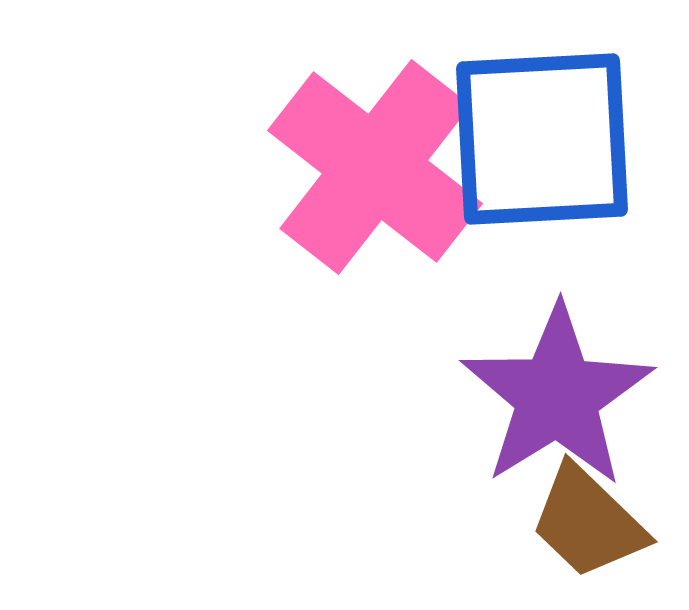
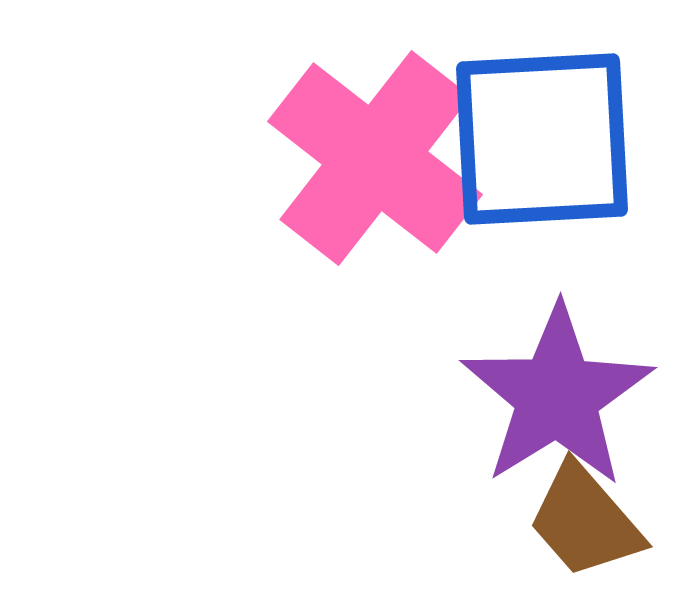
pink cross: moved 9 px up
brown trapezoid: moved 3 px left, 1 px up; rotated 5 degrees clockwise
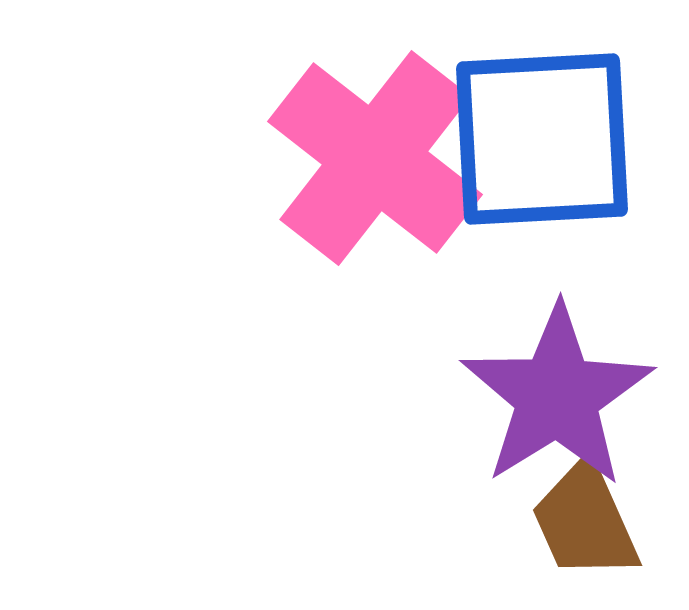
brown trapezoid: rotated 17 degrees clockwise
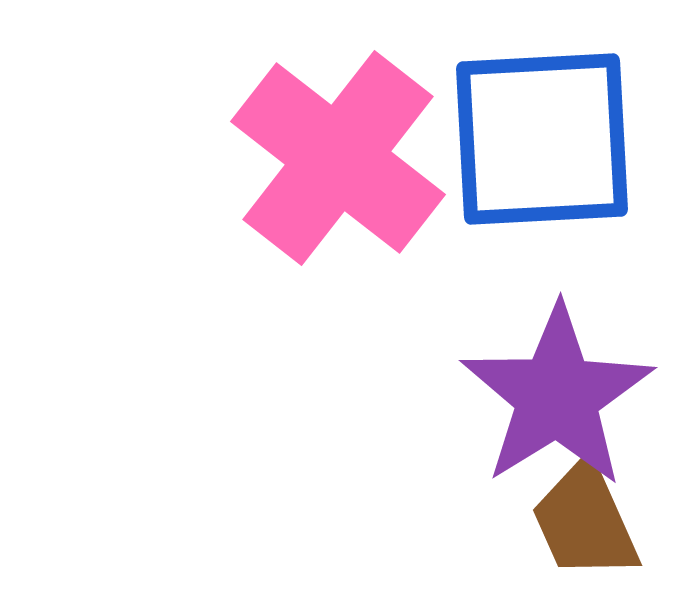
pink cross: moved 37 px left
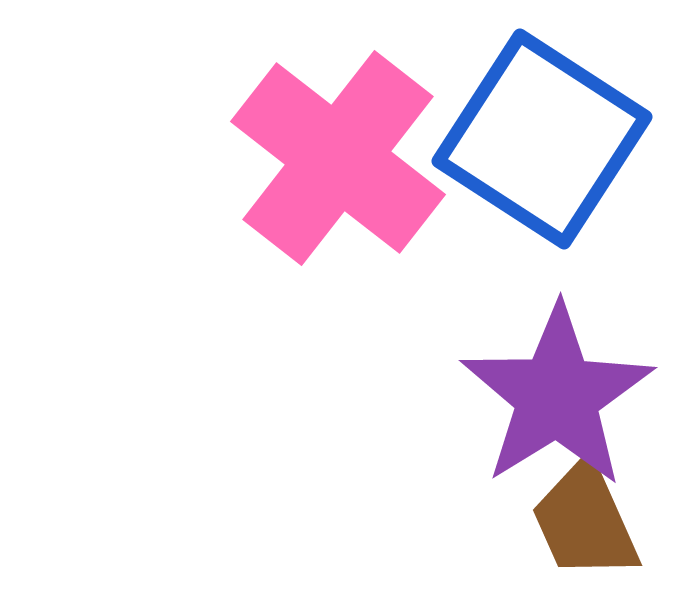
blue square: rotated 36 degrees clockwise
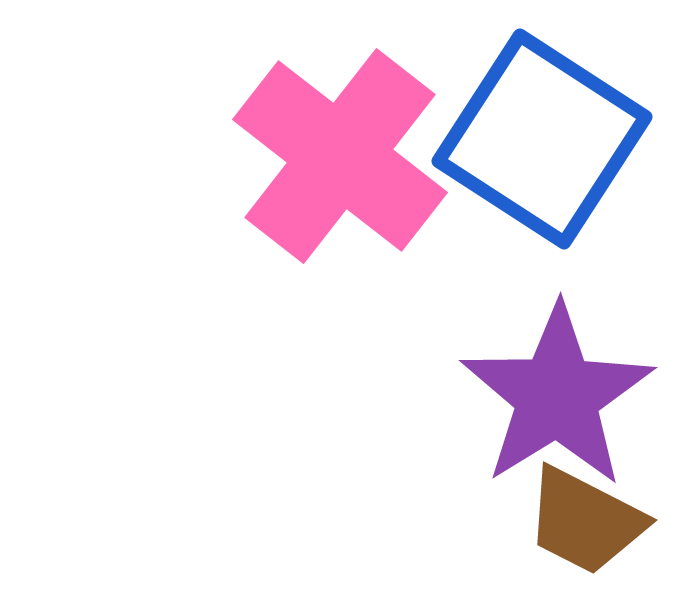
pink cross: moved 2 px right, 2 px up
brown trapezoid: rotated 39 degrees counterclockwise
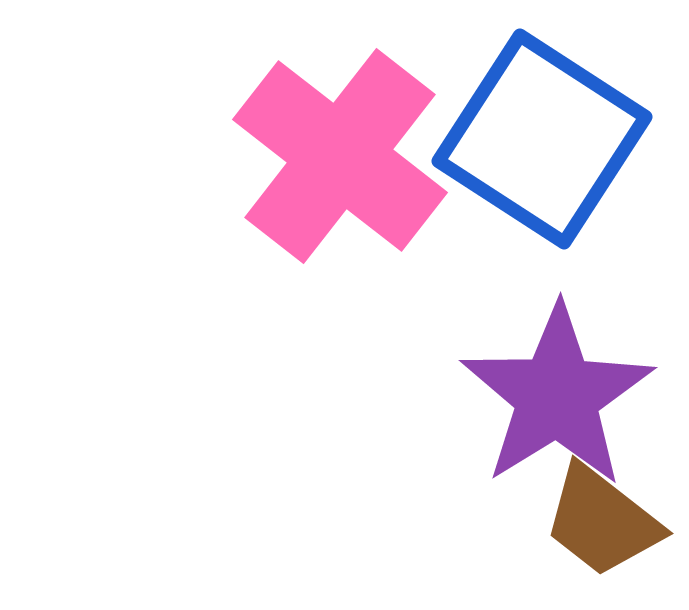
brown trapezoid: moved 17 px right; rotated 11 degrees clockwise
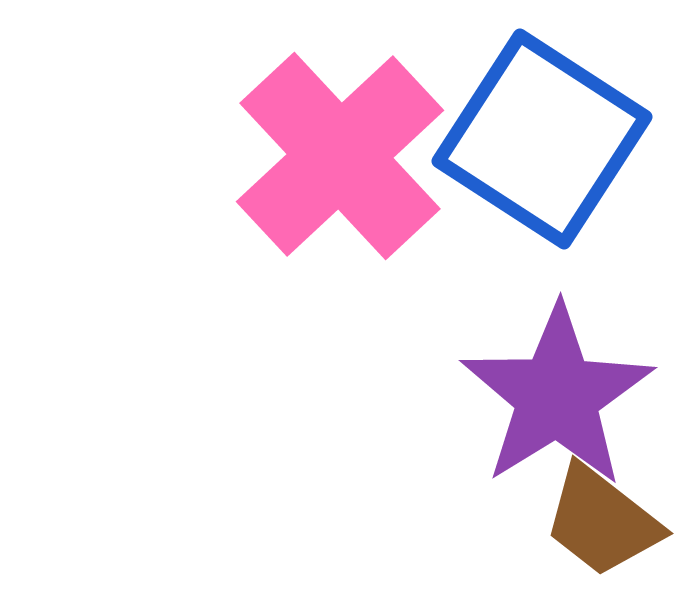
pink cross: rotated 9 degrees clockwise
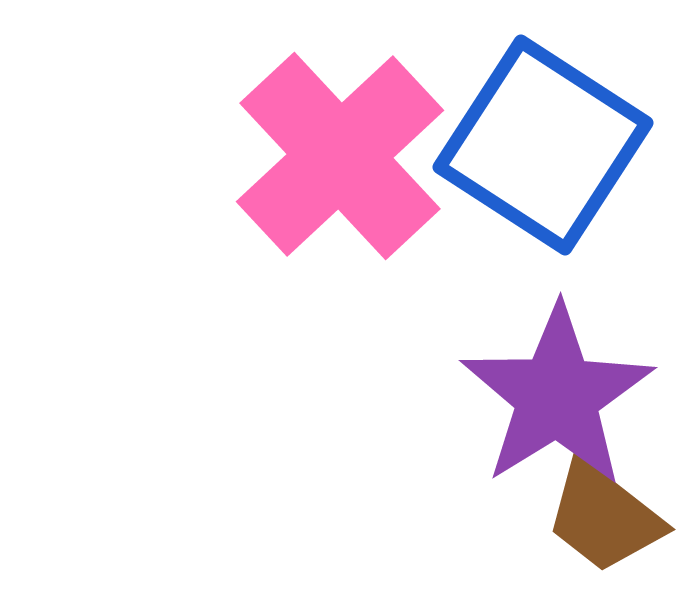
blue square: moved 1 px right, 6 px down
brown trapezoid: moved 2 px right, 4 px up
